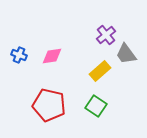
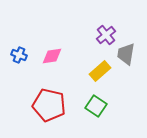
gray trapezoid: rotated 45 degrees clockwise
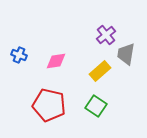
pink diamond: moved 4 px right, 5 px down
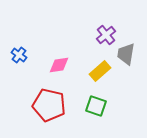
blue cross: rotated 14 degrees clockwise
pink diamond: moved 3 px right, 4 px down
green square: rotated 15 degrees counterclockwise
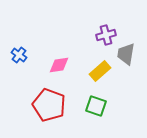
purple cross: rotated 24 degrees clockwise
red pentagon: rotated 8 degrees clockwise
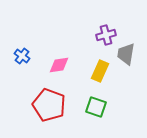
blue cross: moved 3 px right, 1 px down
yellow rectangle: rotated 25 degrees counterclockwise
green square: moved 1 px down
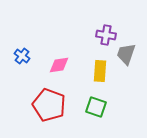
purple cross: rotated 24 degrees clockwise
gray trapezoid: rotated 10 degrees clockwise
yellow rectangle: rotated 20 degrees counterclockwise
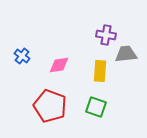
gray trapezoid: rotated 65 degrees clockwise
red pentagon: moved 1 px right, 1 px down
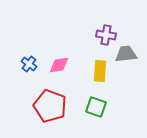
blue cross: moved 7 px right, 8 px down
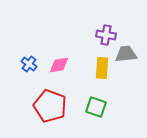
yellow rectangle: moved 2 px right, 3 px up
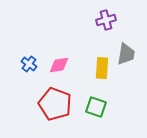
purple cross: moved 15 px up; rotated 24 degrees counterclockwise
gray trapezoid: rotated 105 degrees clockwise
red pentagon: moved 5 px right, 2 px up
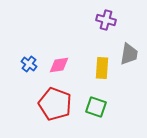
purple cross: rotated 30 degrees clockwise
gray trapezoid: moved 3 px right
